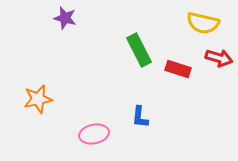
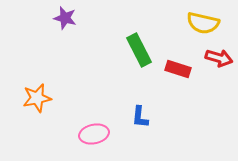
orange star: moved 1 px left, 1 px up
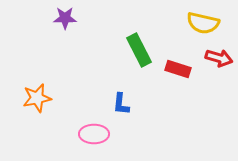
purple star: rotated 15 degrees counterclockwise
blue L-shape: moved 19 px left, 13 px up
pink ellipse: rotated 12 degrees clockwise
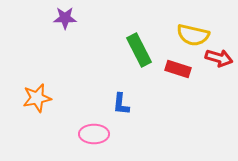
yellow semicircle: moved 10 px left, 12 px down
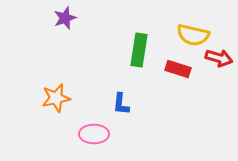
purple star: rotated 20 degrees counterclockwise
green rectangle: rotated 36 degrees clockwise
orange star: moved 19 px right
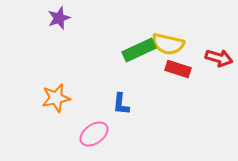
purple star: moved 6 px left
yellow semicircle: moved 25 px left, 9 px down
green rectangle: rotated 56 degrees clockwise
pink ellipse: rotated 36 degrees counterclockwise
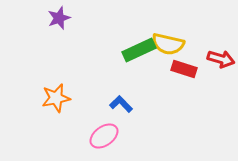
red arrow: moved 2 px right, 1 px down
red rectangle: moved 6 px right
blue L-shape: rotated 130 degrees clockwise
pink ellipse: moved 10 px right, 2 px down
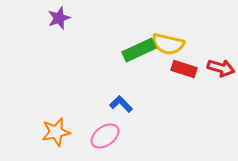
red arrow: moved 9 px down
orange star: moved 34 px down
pink ellipse: moved 1 px right
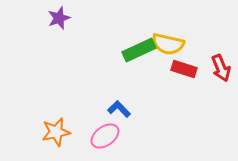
red arrow: rotated 52 degrees clockwise
blue L-shape: moved 2 px left, 5 px down
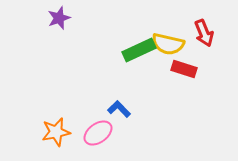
red arrow: moved 17 px left, 35 px up
pink ellipse: moved 7 px left, 3 px up
